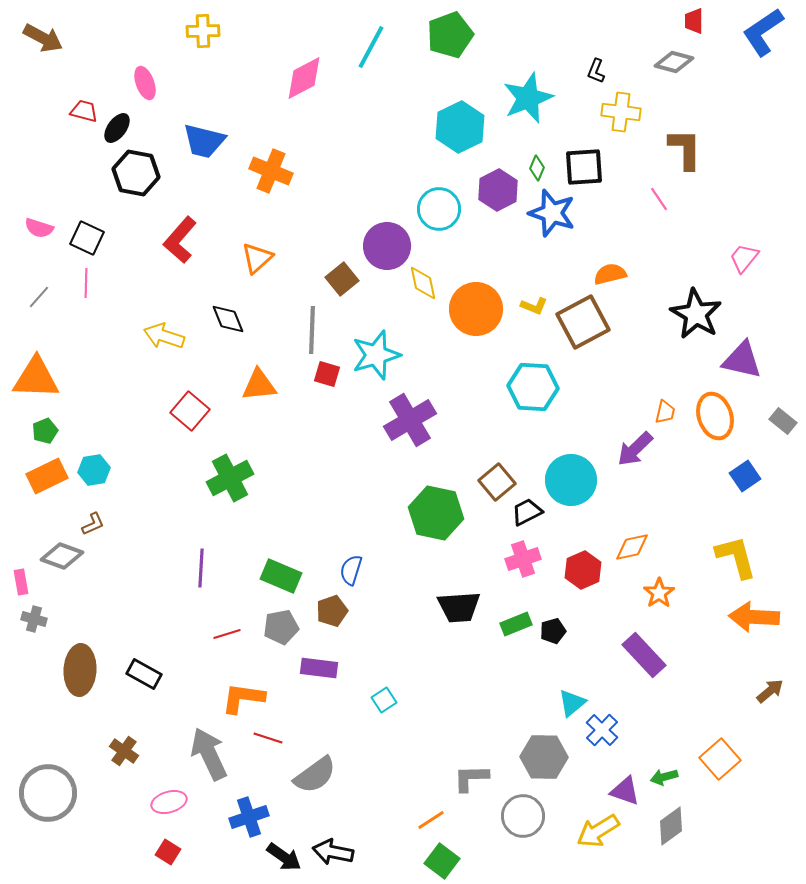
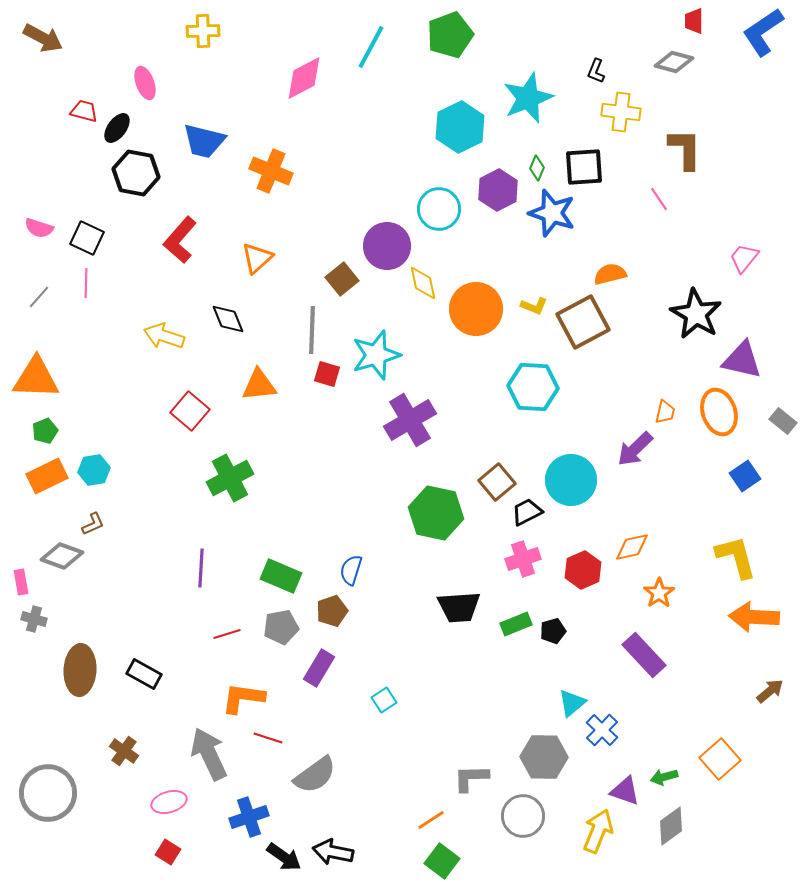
orange ellipse at (715, 416): moved 4 px right, 4 px up
purple rectangle at (319, 668): rotated 66 degrees counterclockwise
yellow arrow at (598, 831): rotated 144 degrees clockwise
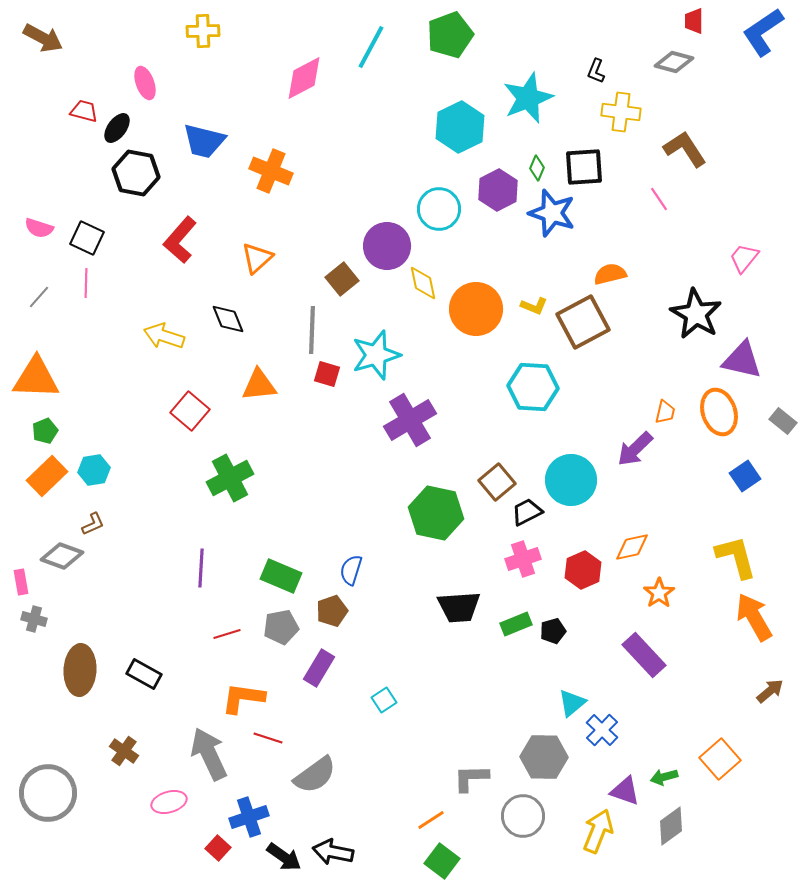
brown L-shape at (685, 149): rotated 33 degrees counterclockwise
orange rectangle at (47, 476): rotated 18 degrees counterclockwise
orange arrow at (754, 617): rotated 57 degrees clockwise
red square at (168, 852): moved 50 px right, 4 px up; rotated 10 degrees clockwise
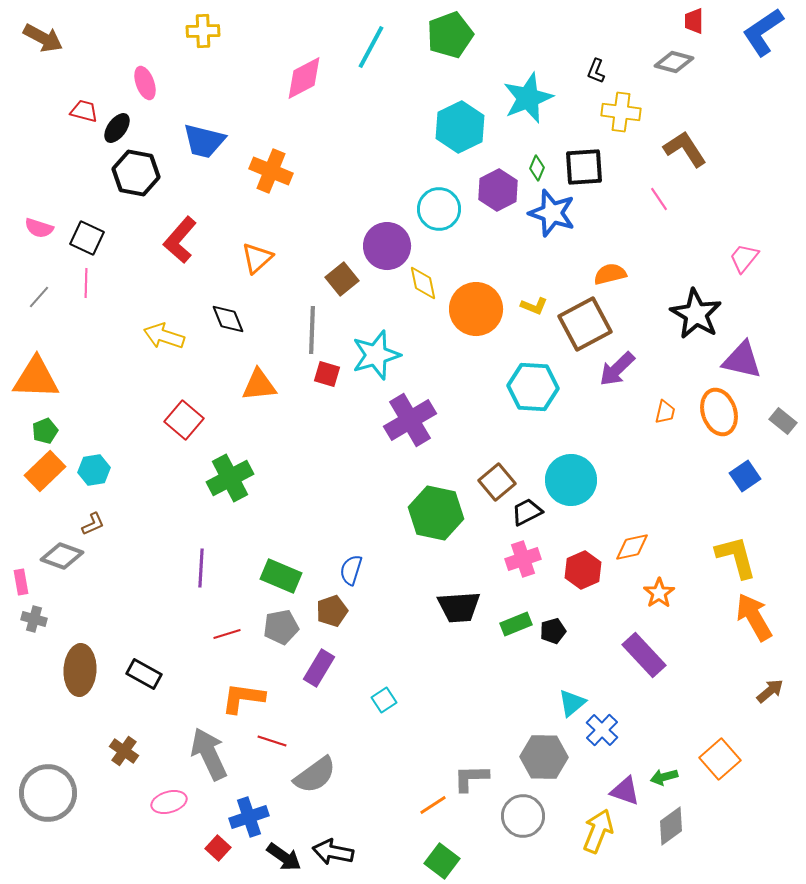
brown square at (583, 322): moved 2 px right, 2 px down
red square at (190, 411): moved 6 px left, 9 px down
purple arrow at (635, 449): moved 18 px left, 80 px up
orange rectangle at (47, 476): moved 2 px left, 5 px up
red line at (268, 738): moved 4 px right, 3 px down
orange line at (431, 820): moved 2 px right, 15 px up
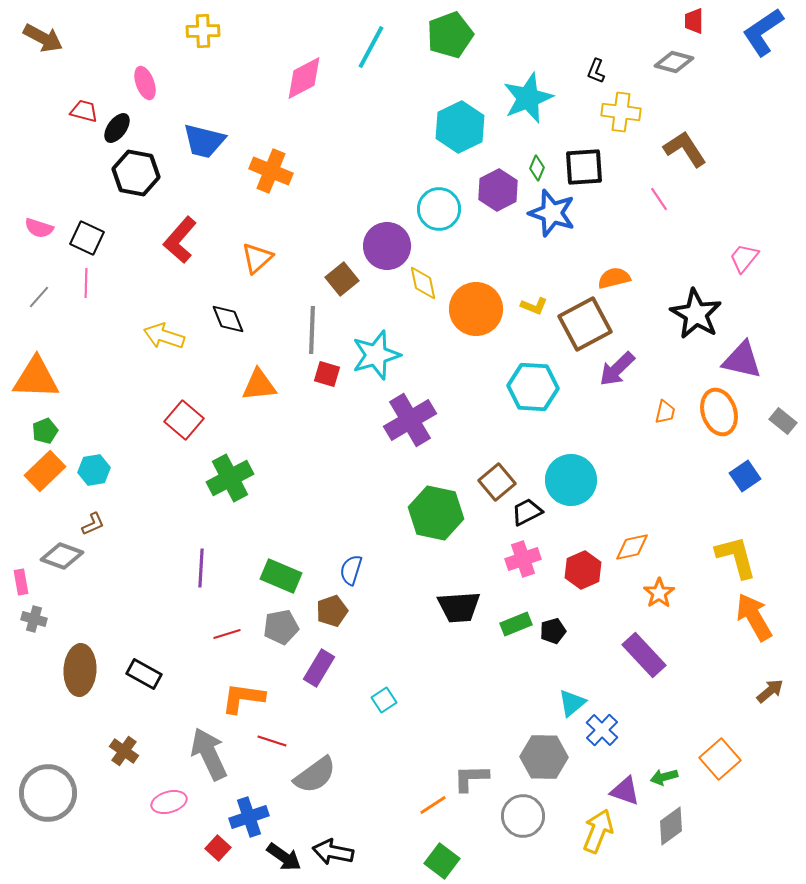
orange semicircle at (610, 274): moved 4 px right, 4 px down
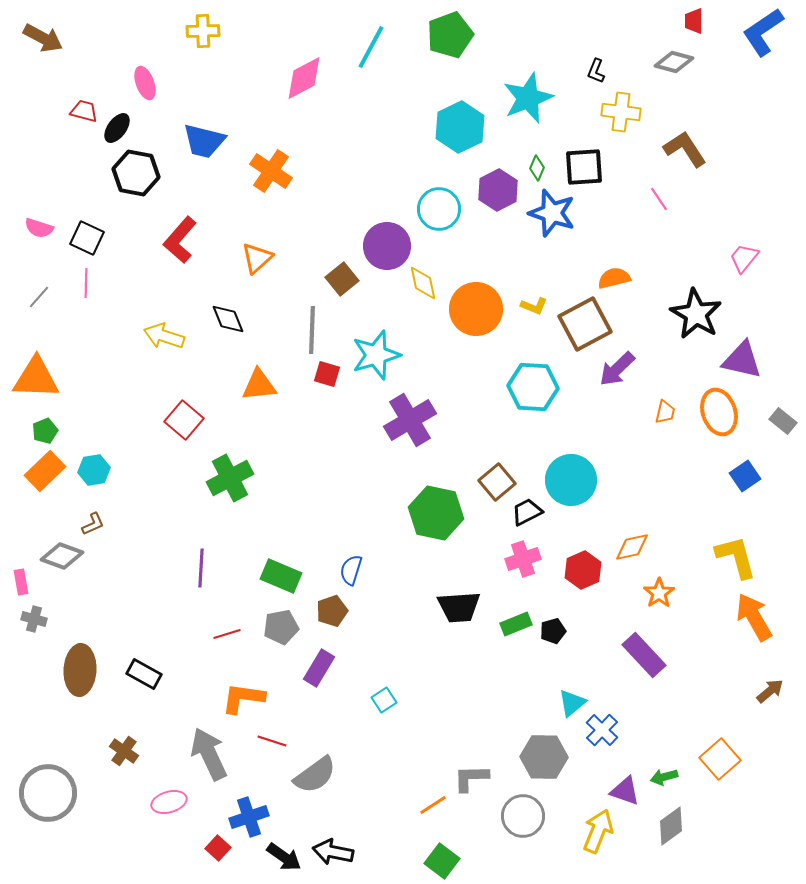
orange cross at (271, 171): rotated 12 degrees clockwise
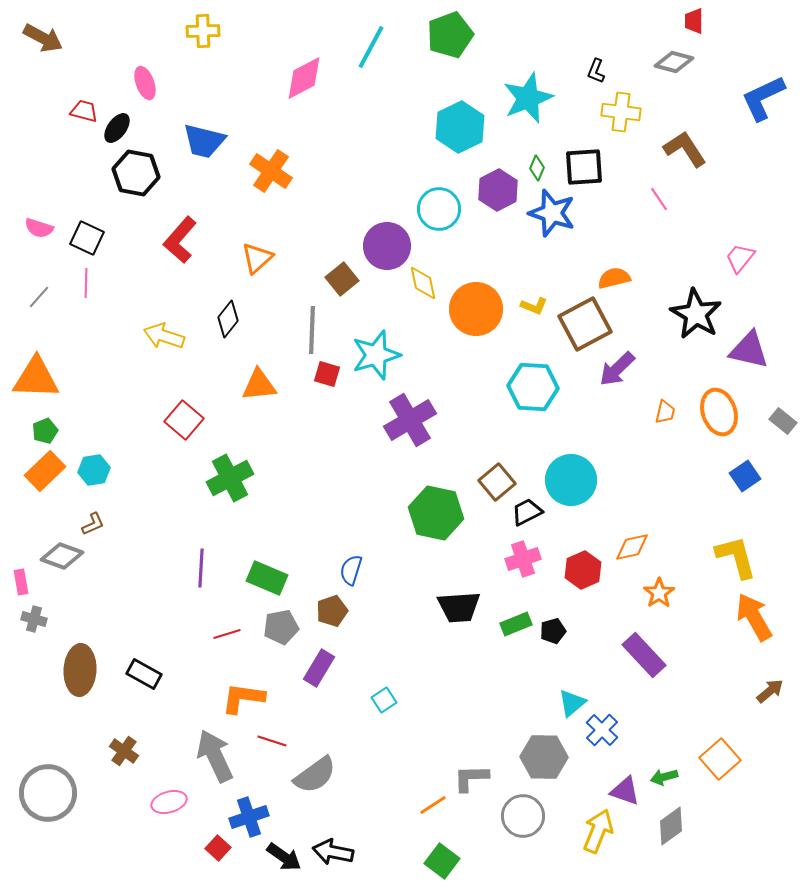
blue L-shape at (763, 32): moved 66 px down; rotated 9 degrees clockwise
pink trapezoid at (744, 258): moved 4 px left
black diamond at (228, 319): rotated 60 degrees clockwise
purple triangle at (742, 360): moved 7 px right, 10 px up
green rectangle at (281, 576): moved 14 px left, 2 px down
gray arrow at (209, 754): moved 6 px right, 2 px down
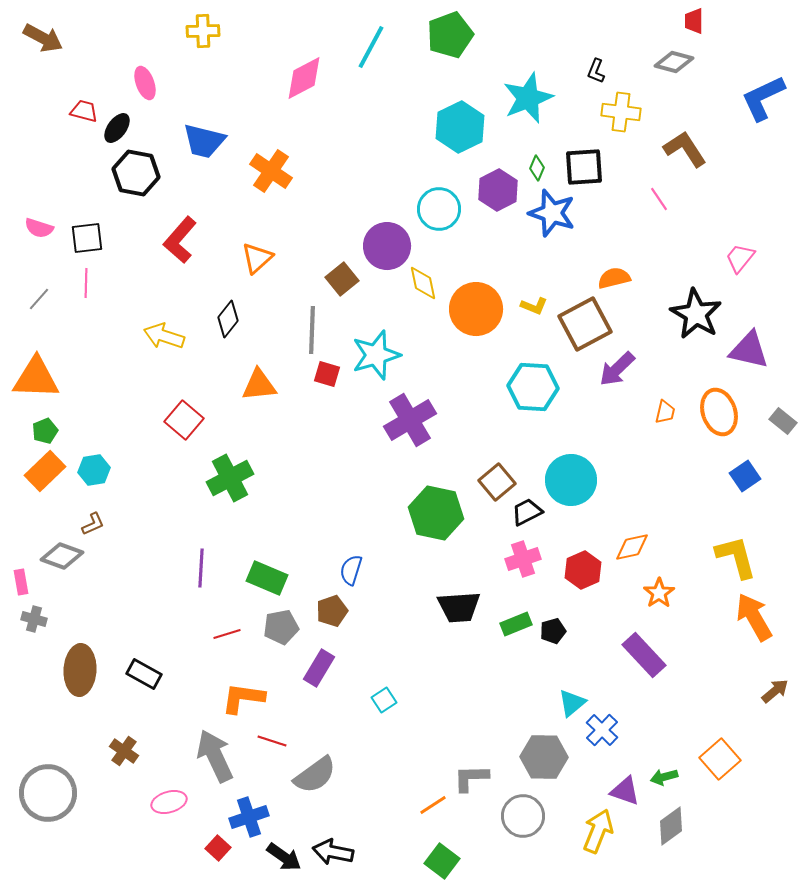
black square at (87, 238): rotated 32 degrees counterclockwise
gray line at (39, 297): moved 2 px down
brown arrow at (770, 691): moved 5 px right
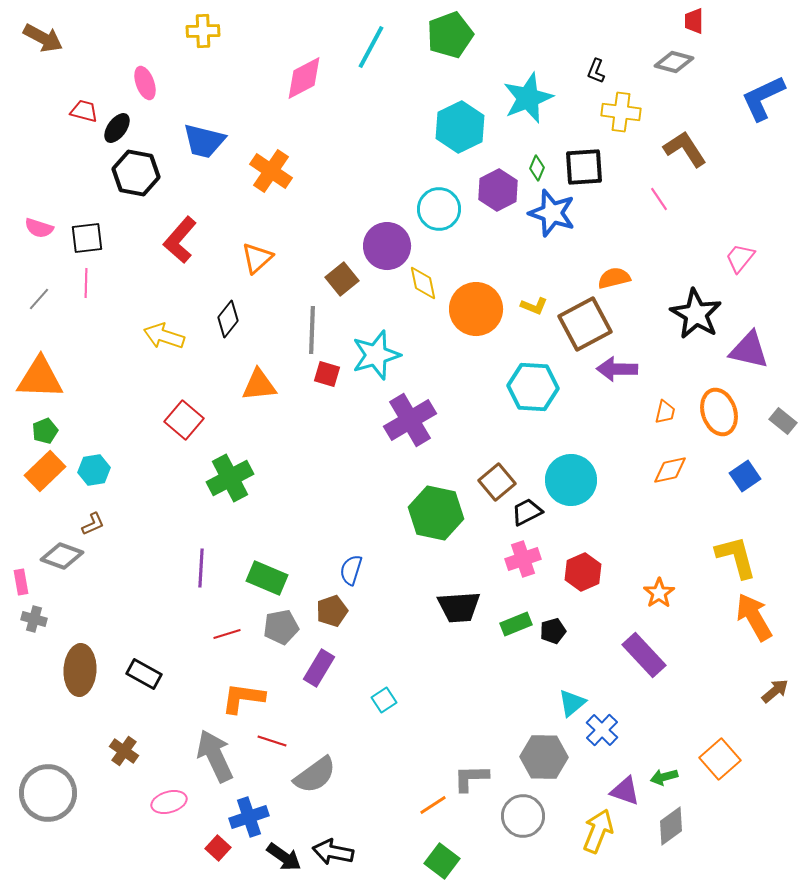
purple arrow at (617, 369): rotated 45 degrees clockwise
orange triangle at (36, 378): moved 4 px right
orange diamond at (632, 547): moved 38 px right, 77 px up
red hexagon at (583, 570): moved 2 px down
